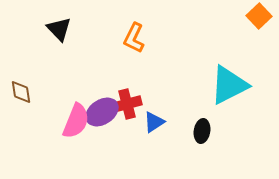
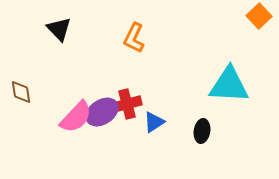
cyan triangle: rotated 30 degrees clockwise
pink semicircle: moved 4 px up; rotated 21 degrees clockwise
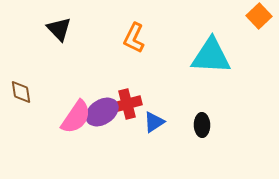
cyan triangle: moved 18 px left, 29 px up
pink semicircle: rotated 9 degrees counterclockwise
black ellipse: moved 6 px up; rotated 10 degrees counterclockwise
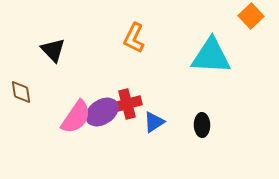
orange square: moved 8 px left
black triangle: moved 6 px left, 21 px down
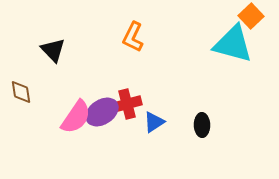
orange L-shape: moved 1 px left, 1 px up
cyan triangle: moved 22 px right, 12 px up; rotated 12 degrees clockwise
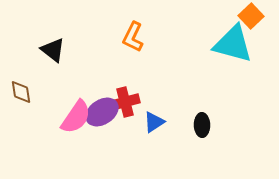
black triangle: rotated 8 degrees counterclockwise
red cross: moved 2 px left, 2 px up
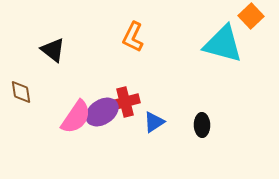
cyan triangle: moved 10 px left
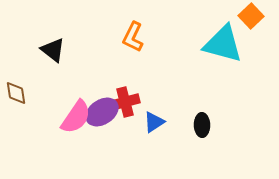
brown diamond: moved 5 px left, 1 px down
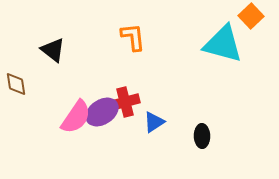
orange L-shape: rotated 148 degrees clockwise
brown diamond: moved 9 px up
black ellipse: moved 11 px down
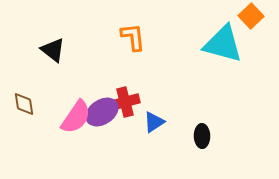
brown diamond: moved 8 px right, 20 px down
